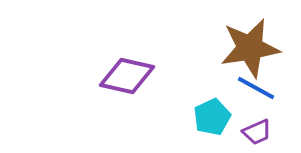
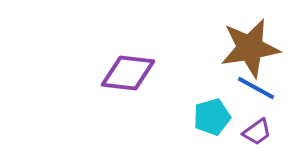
purple diamond: moved 1 px right, 3 px up; rotated 6 degrees counterclockwise
cyan pentagon: rotated 9 degrees clockwise
purple trapezoid: rotated 12 degrees counterclockwise
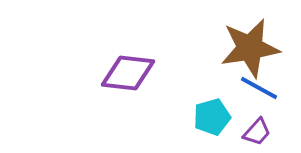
blue line: moved 3 px right
purple trapezoid: rotated 12 degrees counterclockwise
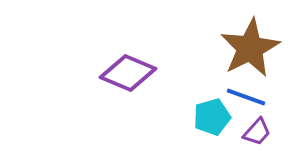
brown star: rotated 18 degrees counterclockwise
purple diamond: rotated 16 degrees clockwise
blue line: moved 13 px left, 9 px down; rotated 9 degrees counterclockwise
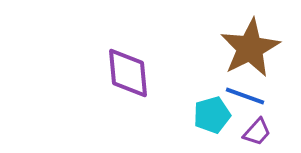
purple diamond: rotated 62 degrees clockwise
blue line: moved 1 px left, 1 px up
cyan pentagon: moved 2 px up
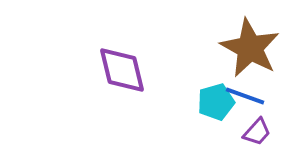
brown star: rotated 16 degrees counterclockwise
purple diamond: moved 6 px left, 3 px up; rotated 8 degrees counterclockwise
cyan pentagon: moved 4 px right, 13 px up
